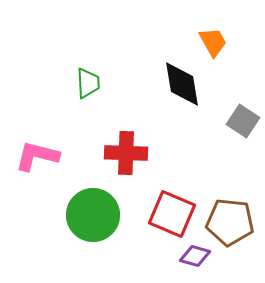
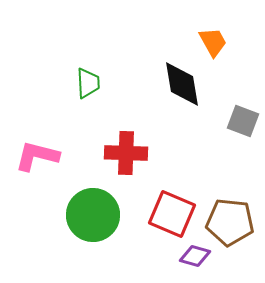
gray square: rotated 12 degrees counterclockwise
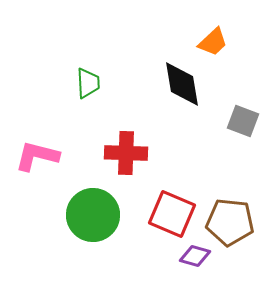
orange trapezoid: rotated 76 degrees clockwise
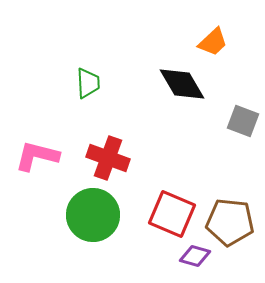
black diamond: rotated 21 degrees counterclockwise
red cross: moved 18 px left, 5 px down; rotated 18 degrees clockwise
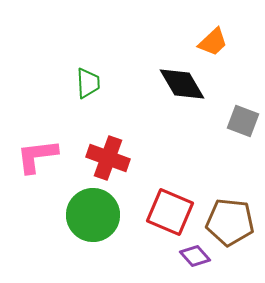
pink L-shape: rotated 21 degrees counterclockwise
red square: moved 2 px left, 2 px up
purple diamond: rotated 32 degrees clockwise
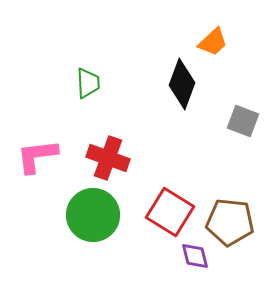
black diamond: rotated 51 degrees clockwise
red square: rotated 9 degrees clockwise
purple diamond: rotated 28 degrees clockwise
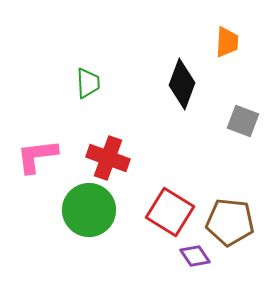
orange trapezoid: moved 14 px right; rotated 44 degrees counterclockwise
green circle: moved 4 px left, 5 px up
purple diamond: rotated 20 degrees counterclockwise
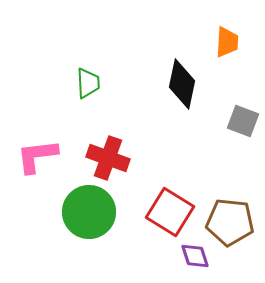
black diamond: rotated 9 degrees counterclockwise
green circle: moved 2 px down
purple diamond: rotated 16 degrees clockwise
